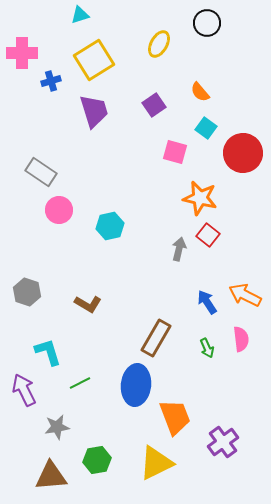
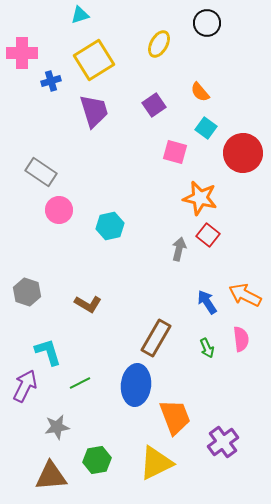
purple arrow: moved 1 px right, 4 px up; rotated 52 degrees clockwise
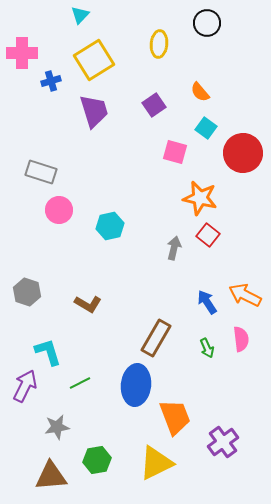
cyan triangle: rotated 30 degrees counterclockwise
yellow ellipse: rotated 24 degrees counterclockwise
gray rectangle: rotated 16 degrees counterclockwise
gray arrow: moved 5 px left, 1 px up
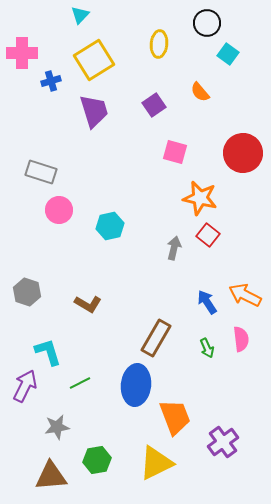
cyan square: moved 22 px right, 74 px up
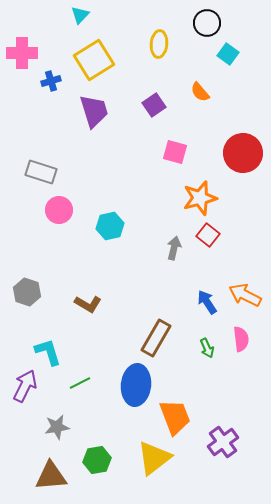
orange star: rotated 28 degrees counterclockwise
yellow triangle: moved 2 px left, 5 px up; rotated 12 degrees counterclockwise
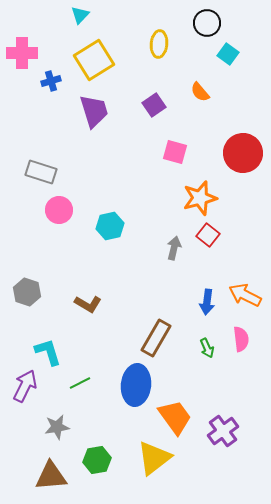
blue arrow: rotated 140 degrees counterclockwise
orange trapezoid: rotated 15 degrees counterclockwise
purple cross: moved 11 px up
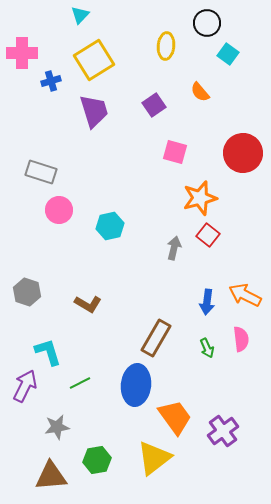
yellow ellipse: moved 7 px right, 2 px down
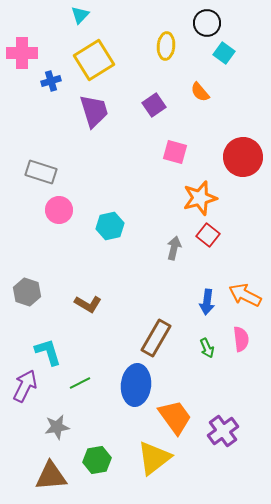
cyan square: moved 4 px left, 1 px up
red circle: moved 4 px down
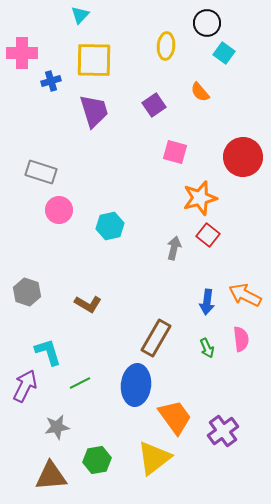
yellow square: rotated 33 degrees clockwise
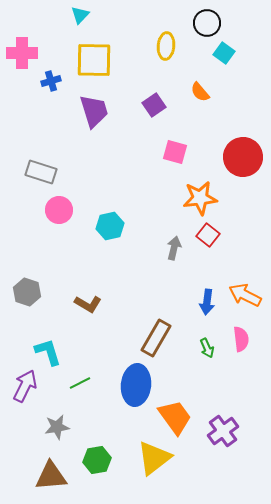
orange star: rotated 8 degrees clockwise
